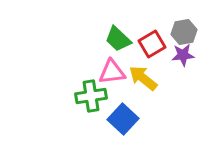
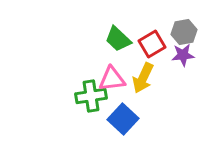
pink triangle: moved 7 px down
yellow arrow: rotated 104 degrees counterclockwise
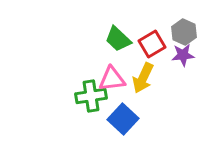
gray hexagon: rotated 25 degrees counterclockwise
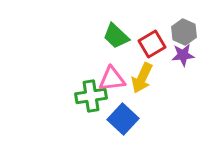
green trapezoid: moved 2 px left, 3 px up
yellow arrow: moved 1 px left
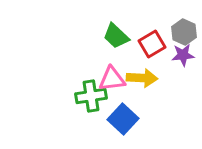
yellow arrow: rotated 112 degrees counterclockwise
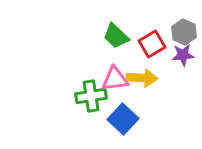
pink triangle: moved 3 px right
